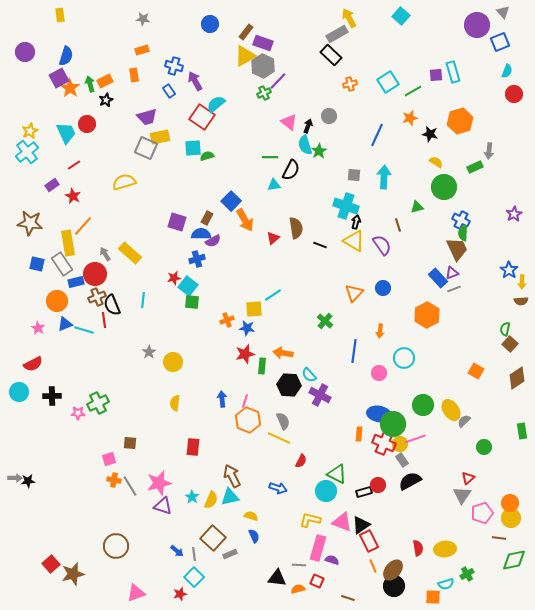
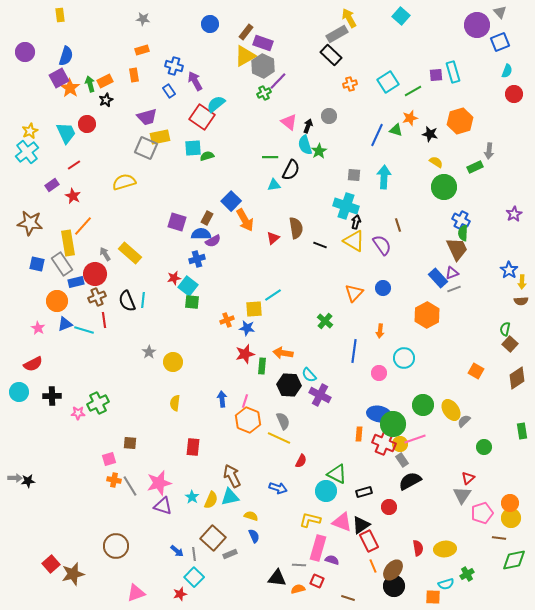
gray triangle at (503, 12): moved 3 px left
green triangle at (417, 207): moved 21 px left, 77 px up; rotated 32 degrees clockwise
black semicircle at (112, 305): moved 15 px right, 4 px up
red circle at (378, 485): moved 11 px right, 22 px down
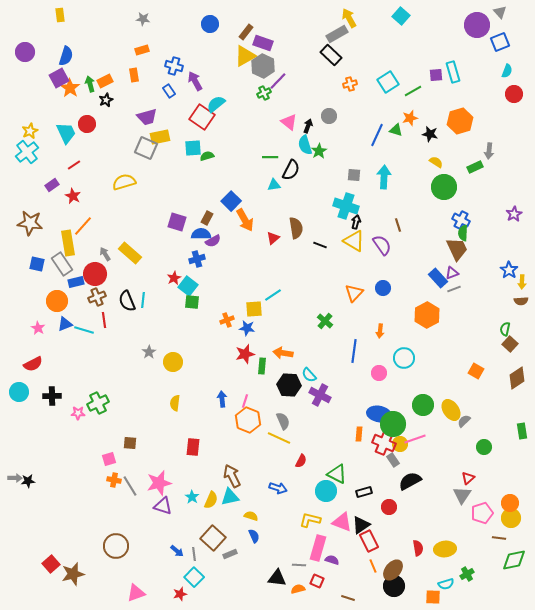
red star at (174, 278): rotated 16 degrees counterclockwise
gray rectangle at (402, 460): moved 9 px left
